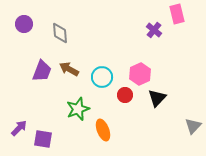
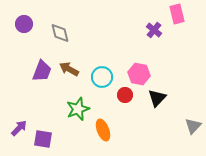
gray diamond: rotated 10 degrees counterclockwise
pink hexagon: moved 1 px left; rotated 25 degrees counterclockwise
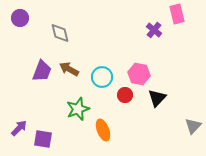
purple circle: moved 4 px left, 6 px up
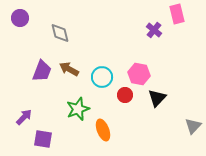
purple arrow: moved 5 px right, 11 px up
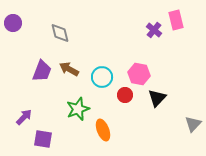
pink rectangle: moved 1 px left, 6 px down
purple circle: moved 7 px left, 5 px down
gray triangle: moved 2 px up
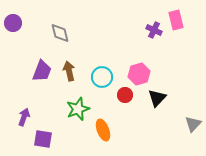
purple cross: rotated 14 degrees counterclockwise
brown arrow: moved 2 px down; rotated 48 degrees clockwise
pink hexagon: rotated 25 degrees counterclockwise
purple arrow: rotated 24 degrees counterclockwise
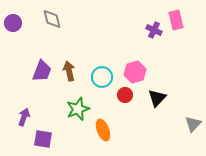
gray diamond: moved 8 px left, 14 px up
pink hexagon: moved 4 px left, 2 px up
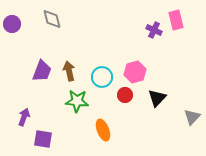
purple circle: moved 1 px left, 1 px down
green star: moved 1 px left, 8 px up; rotated 25 degrees clockwise
gray triangle: moved 1 px left, 7 px up
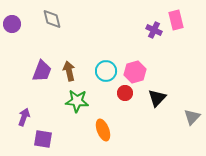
cyan circle: moved 4 px right, 6 px up
red circle: moved 2 px up
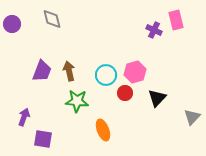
cyan circle: moved 4 px down
